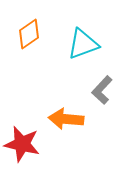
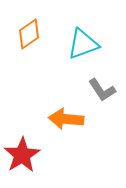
gray L-shape: rotated 76 degrees counterclockwise
red star: moved 11 px down; rotated 27 degrees clockwise
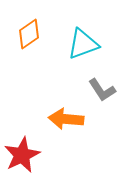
red star: rotated 6 degrees clockwise
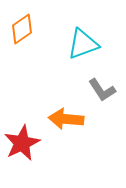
orange diamond: moved 7 px left, 5 px up
red star: moved 12 px up
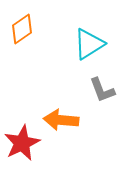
cyan triangle: moved 6 px right; rotated 12 degrees counterclockwise
gray L-shape: rotated 12 degrees clockwise
orange arrow: moved 5 px left, 1 px down
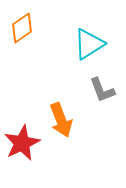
orange diamond: moved 1 px up
orange arrow: rotated 116 degrees counterclockwise
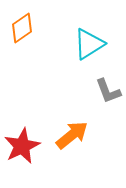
gray L-shape: moved 6 px right, 1 px down
orange arrow: moved 11 px right, 15 px down; rotated 108 degrees counterclockwise
red star: moved 3 px down
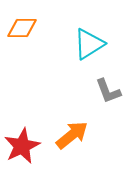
orange diamond: rotated 36 degrees clockwise
